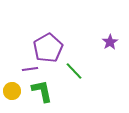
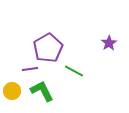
purple star: moved 1 px left, 1 px down
green line: rotated 18 degrees counterclockwise
green L-shape: rotated 15 degrees counterclockwise
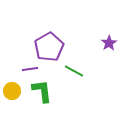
purple pentagon: moved 1 px right, 1 px up
green L-shape: rotated 20 degrees clockwise
